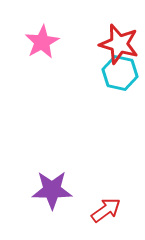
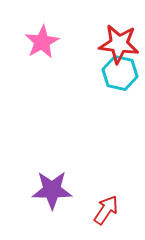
red star: rotated 9 degrees counterclockwise
red arrow: rotated 20 degrees counterclockwise
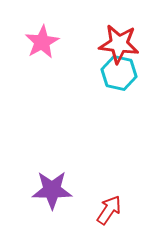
cyan hexagon: moved 1 px left
red arrow: moved 3 px right
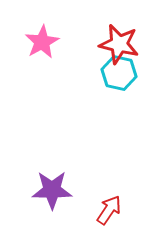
red star: rotated 6 degrees clockwise
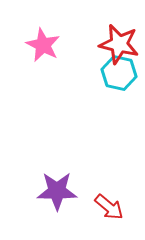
pink star: moved 1 px right, 3 px down; rotated 16 degrees counterclockwise
purple star: moved 5 px right, 1 px down
red arrow: moved 3 px up; rotated 96 degrees clockwise
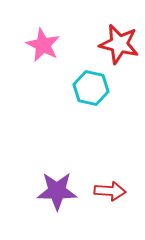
cyan hexagon: moved 28 px left, 15 px down
red arrow: moved 1 px right, 16 px up; rotated 36 degrees counterclockwise
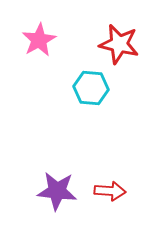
pink star: moved 4 px left, 5 px up; rotated 16 degrees clockwise
cyan hexagon: rotated 8 degrees counterclockwise
purple star: rotated 6 degrees clockwise
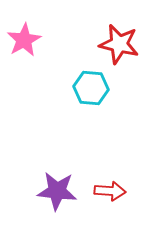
pink star: moved 15 px left
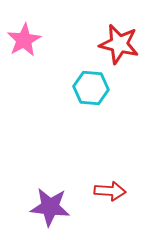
purple star: moved 7 px left, 16 px down
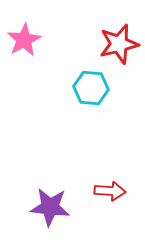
red star: rotated 27 degrees counterclockwise
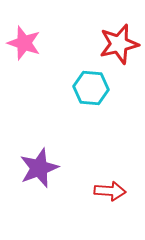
pink star: moved 3 px down; rotated 24 degrees counterclockwise
purple star: moved 11 px left, 39 px up; rotated 27 degrees counterclockwise
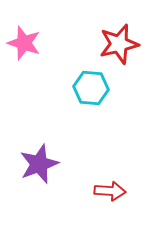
purple star: moved 4 px up
